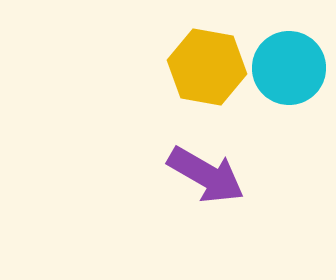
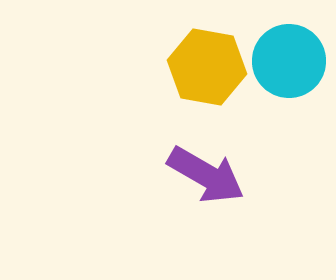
cyan circle: moved 7 px up
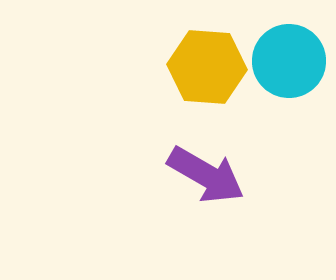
yellow hexagon: rotated 6 degrees counterclockwise
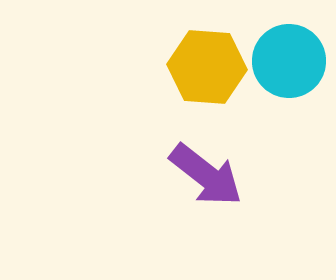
purple arrow: rotated 8 degrees clockwise
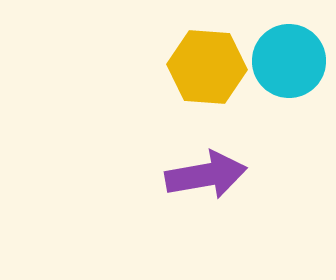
purple arrow: rotated 48 degrees counterclockwise
